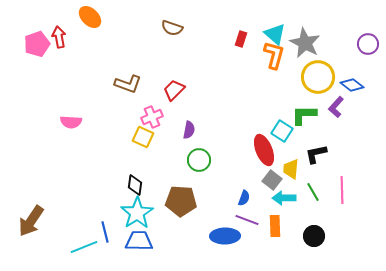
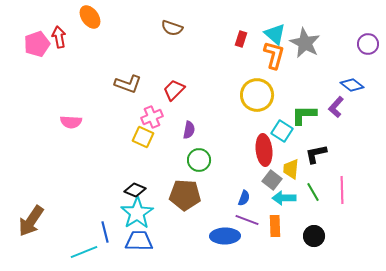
orange ellipse: rotated 10 degrees clockwise
yellow circle: moved 61 px left, 18 px down
red ellipse: rotated 16 degrees clockwise
black diamond: moved 5 px down; rotated 75 degrees counterclockwise
brown pentagon: moved 4 px right, 6 px up
cyan line: moved 5 px down
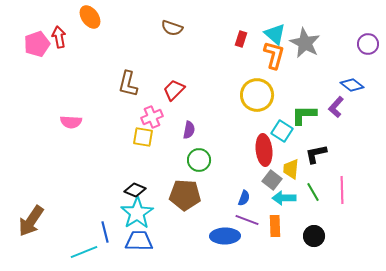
brown L-shape: rotated 84 degrees clockwise
yellow square: rotated 15 degrees counterclockwise
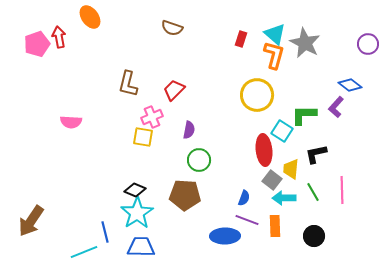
blue diamond: moved 2 px left
blue trapezoid: moved 2 px right, 6 px down
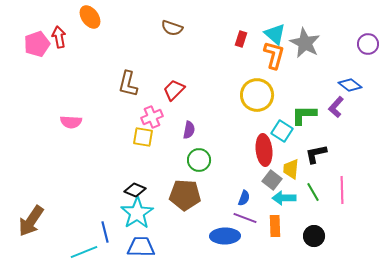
purple line: moved 2 px left, 2 px up
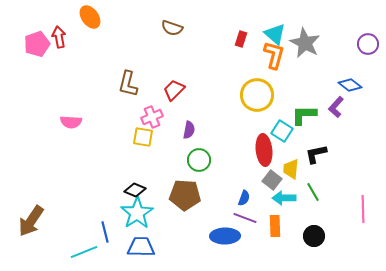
pink line: moved 21 px right, 19 px down
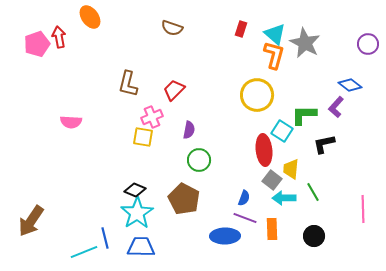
red rectangle: moved 10 px up
black L-shape: moved 8 px right, 10 px up
brown pentagon: moved 1 px left, 4 px down; rotated 24 degrees clockwise
orange rectangle: moved 3 px left, 3 px down
blue line: moved 6 px down
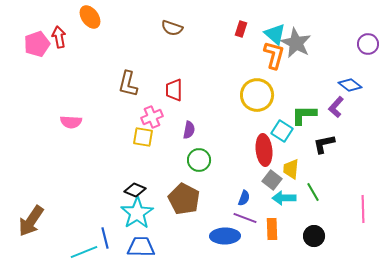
gray star: moved 9 px left
red trapezoid: rotated 45 degrees counterclockwise
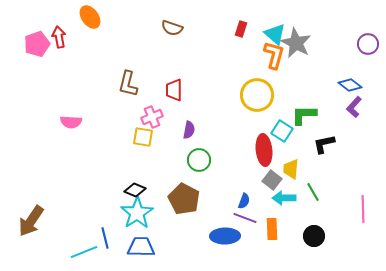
purple L-shape: moved 18 px right
blue semicircle: moved 3 px down
